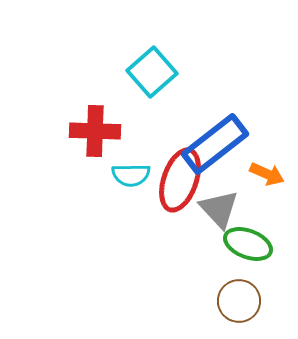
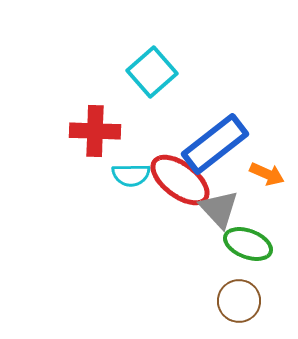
red ellipse: rotated 72 degrees counterclockwise
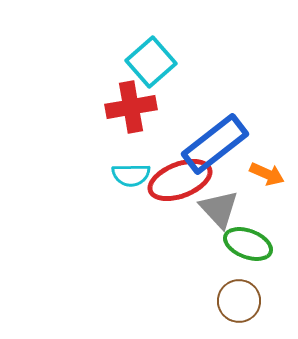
cyan square: moved 1 px left, 10 px up
red cross: moved 36 px right, 24 px up; rotated 12 degrees counterclockwise
red ellipse: rotated 58 degrees counterclockwise
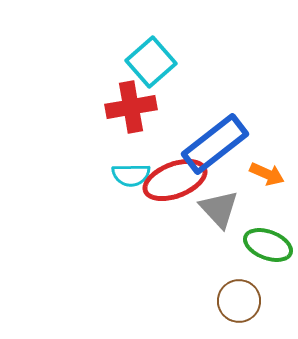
red ellipse: moved 5 px left
green ellipse: moved 20 px right, 1 px down
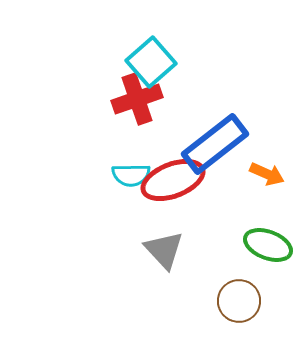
red cross: moved 6 px right, 8 px up; rotated 9 degrees counterclockwise
red ellipse: moved 2 px left
gray triangle: moved 55 px left, 41 px down
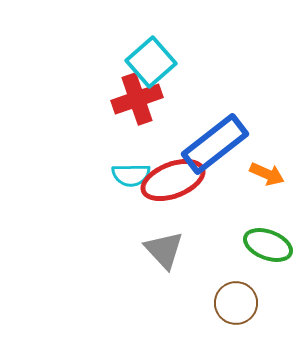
brown circle: moved 3 px left, 2 px down
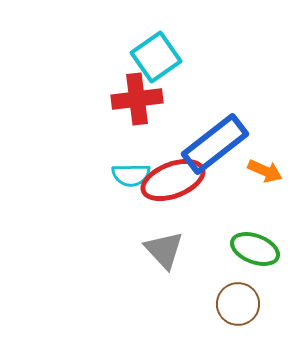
cyan square: moved 5 px right, 5 px up; rotated 6 degrees clockwise
red cross: rotated 12 degrees clockwise
orange arrow: moved 2 px left, 3 px up
green ellipse: moved 13 px left, 4 px down
brown circle: moved 2 px right, 1 px down
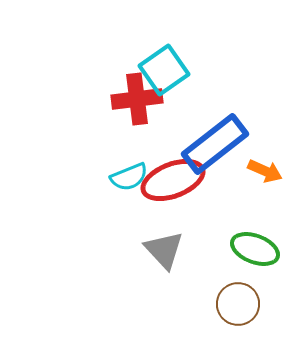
cyan square: moved 8 px right, 13 px down
cyan semicircle: moved 2 px left, 2 px down; rotated 21 degrees counterclockwise
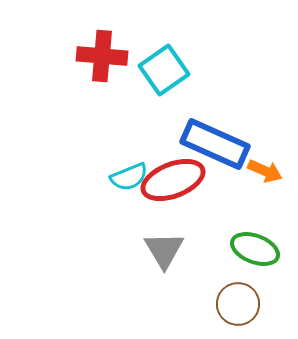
red cross: moved 35 px left, 43 px up; rotated 12 degrees clockwise
blue rectangle: rotated 62 degrees clockwise
gray triangle: rotated 12 degrees clockwise
